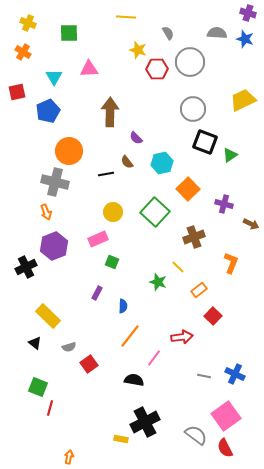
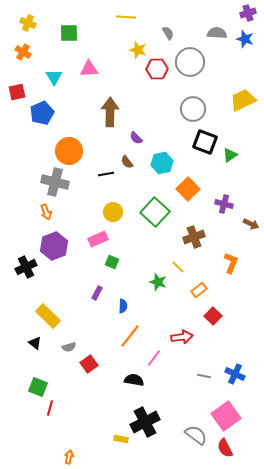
purple cross at (248, 13): rotated 35 degrees counterclockwise
blue pentagon at (48, 111): moved 6 px left, 2 px down
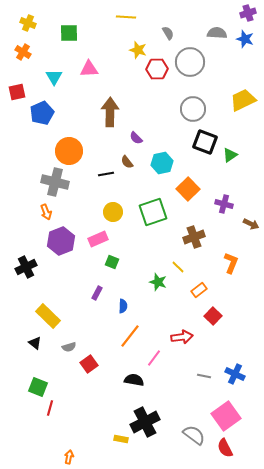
green square at (155, 212): moved 2 px left; rotated 28 degrees clockwise
purple hexagon at (54, 246): moved 7 px right, 5 px up
gray semicircle at (196, 435): moved 2 px left
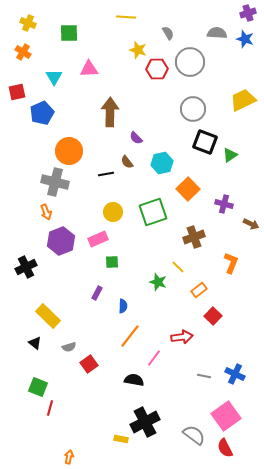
green square at (112, 262): rotated 24 degrees counterclockwise
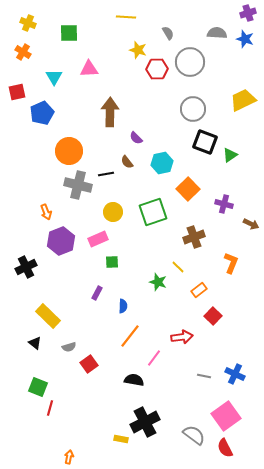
gray cross at (55, 182): moved 23 px right, 3 px down
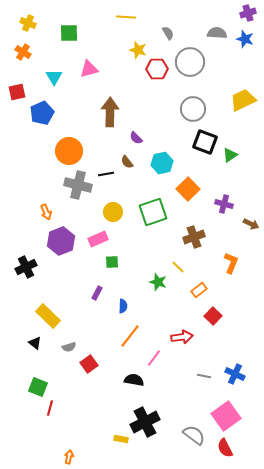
pink triangle at (89, 69): rotated 12 degrees counterclockwise
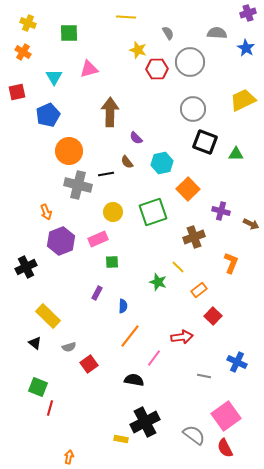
blue star at (245, 39): moved 1 px right, 9 px down; rotated 12 degrees clockwise
blue pentagon at (42, 113): moved 6 px right, 2 px down
green triangle at (230, 155): moved 6 px right, 1 px up; rotated 35 degrees clockwise
purple cross at (224, 204): moved 3 px left, 7 px down
blue cross at (235, 374): moved 2 px right, 12 px up
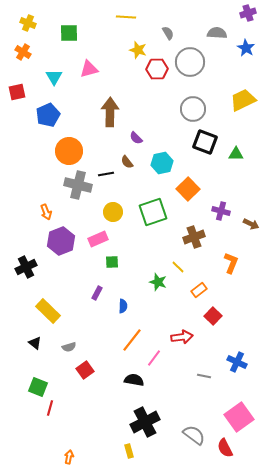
yellow rectangle at (48, 316): moved 5 px up
orange line at (130, 336): moved 2 px right, 4 px down
red square at (89, 364): moved 4 px left, 6 px down
pink square at (226, 416): moved 13 px right, 1 px down
yellow rectangle at (121, 439): moved 8 px right, 12 px down; rotated 64 degrees clockwise
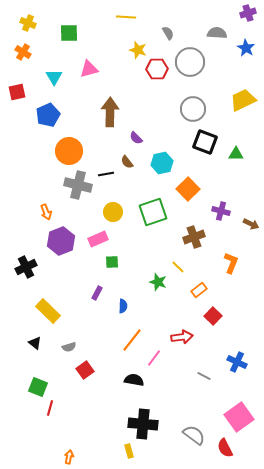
gray line at (204, 376): rotated 16 degrees clockwise
black cross at (145, 422): moved 2 px left, 2 px down; rotated 32 degrees clockwise
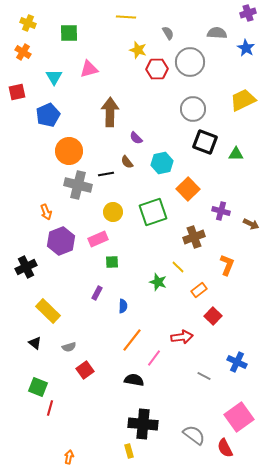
orange L-shape at (231, 263): moved 4 px left, 2 px down
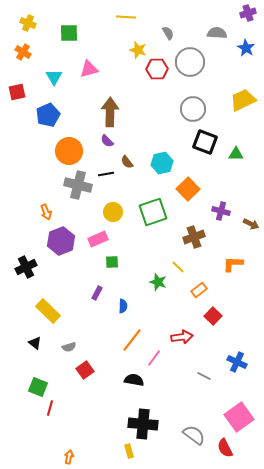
purple semicircle at (136, 138): moved 29 px left, 3 px down
orange L-shape at (227, 265): moved 6 px right, 1 px up; rotated 110 degrees counterclockwise
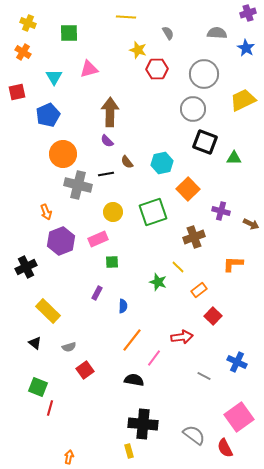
gray circle at (190, 62): moved 14 px right, 12 px down
orange circle at (69, 151): moved 6 px left, 3 px down
green triangle at (236, 154): moved 2 px left, 4 px down
